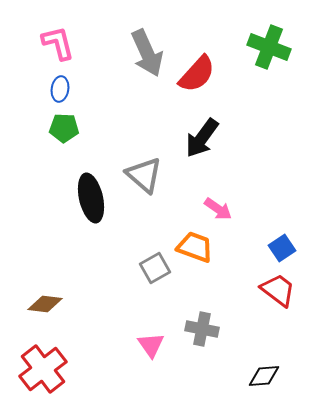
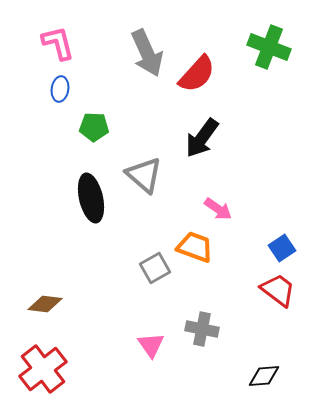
green pentagon: moved 30 px right, 1 px up
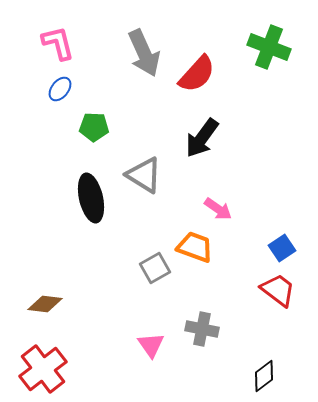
gray arrow: moved 3 px left
blue ellipse: rotated 30 degrees clockwise
gray triangle: rotated 9 degrees counterclockwise
black diamond: rotated 32 degrees counterclockwise
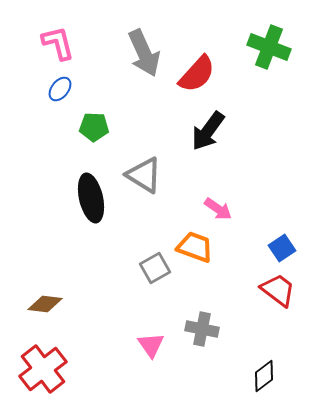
black arrow: moved 6 px right, 7 px up
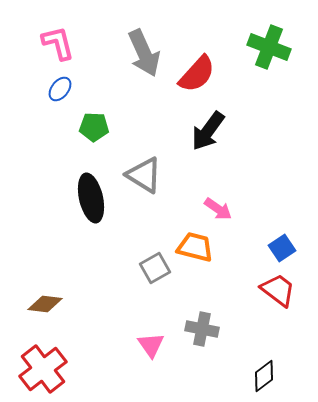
orange trapezoid: rotated 6 degrees counterclockwise
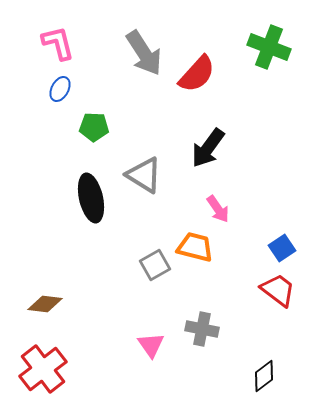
gray arrow: rotated 9 degrees counterclockwise
blue ellipse: rotated 10 degrees counterclockwise
black arrow: moved 17 px down
pink arrow: rotated 20 degrees clockwise
gray square: moved 3 px up
